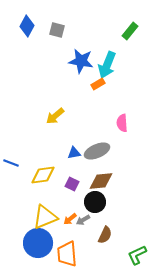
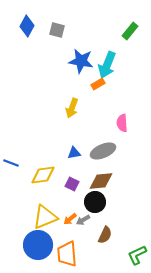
yellow arrow: moved 17 px right, 8 px up; rotated 30 degrees counterclockwise
gray ellipse: moved 6 px right
blue circle: moved 2 px down
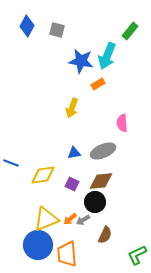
cyan arrow: moved 9 px up
yellow triangle: moved 1 px right, 2 px down
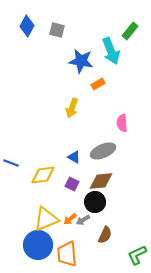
cyan arrow: moved 4 px right, 5 px up; rotated 44 degrees counterclockwise
blue triangle: moved 4 px down; rotated 40 degrees clockwise
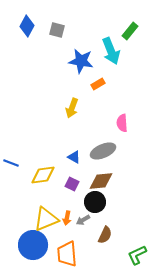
orange arrow: moved 3 px left, 1 px up; rotated 40 degrees counterclockwise
blue circle: moved 5 px left
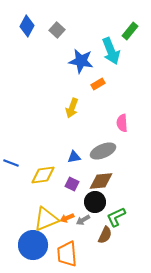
gray square: rotated 28 degrees clockwise
blue triangle: rotated 40 degrees counterclockwise
orange arrow: rotated 56 degrees clockwise
green L-shape: moved 21 px left, 38 px up
